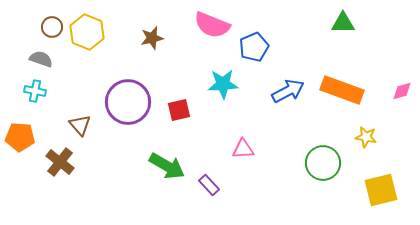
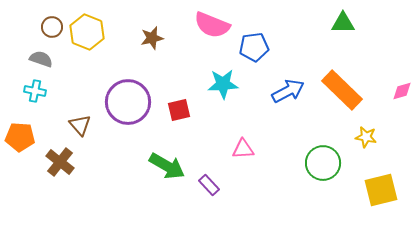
blue pentagon: rotated 16 degrees clockwise
orange rectangle: rotated 24 degrees clockwise
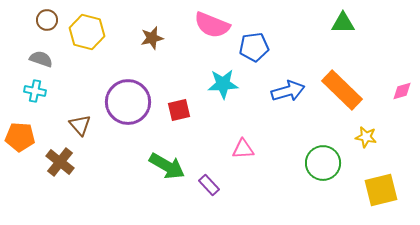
brown circle: moved 5 px left, 7 px up
yellow hexagon: rotated 8 degrees counterclockwise
blue arrow: rotated 12 degrees clockwise
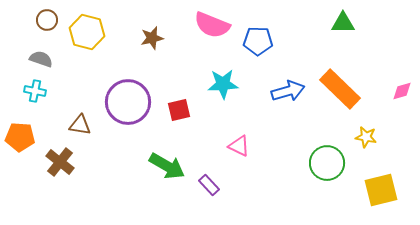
blue pentagon: moved 4 px right, 6 px up; rotated 8 degrees clockwise
orange rectangle: moved 2 px left, 1 px up
brown triangle: rotated 40 degrees counterclockwise
pink triangle: moved 4 px left, 3 px up; rotated 30 degrees clockwise
green circle: moved 4 px right
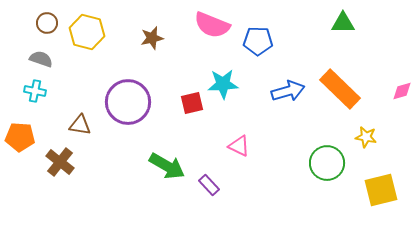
brown circle: moved 3 px down
red square: moved 13 px right, 7 px up
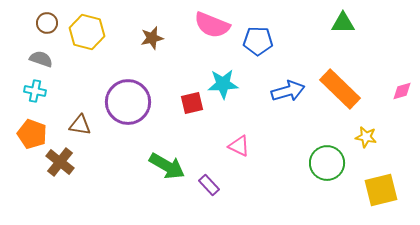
orange pentagon: moved 12 px right, 3 px up; rotated 16 degrees clockwise
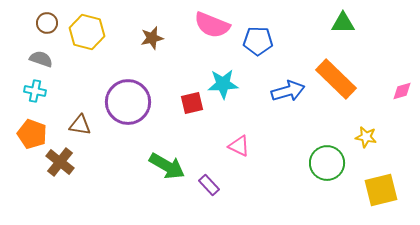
orange rectangle: moved 4 px left, 10 px up
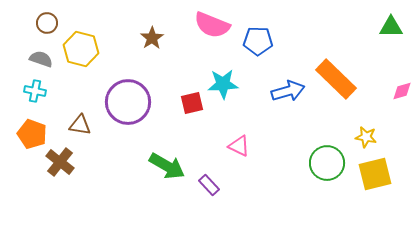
green triangle: moved 48 px right, 4 px down
yellow hexagon: moved 6 px left, 17 px down
brown star: rotated 20 degrees counterclockwise
yellow square: moved 6 px left, 16 px up
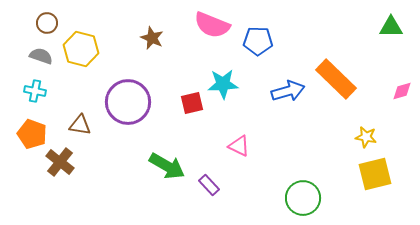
brown star: rotated 15 degrees counterclockwise
gray semicircle: moved 3 px up
green circle: moved 24 px left, 35 px down
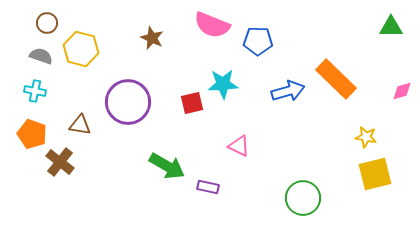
purple rectangle: moved 1 px left, 2 px down; rotated 35 degrees counterclockwise
